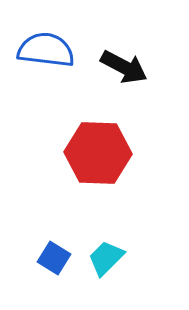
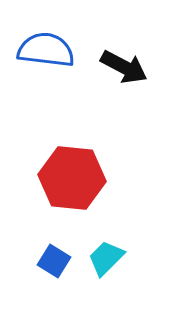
red hexagon: moved 26 px left, 25 px down; rotated 4 degrees clockwise
blue square: moved 3 px down
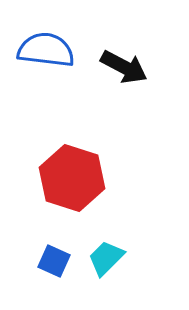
red hexagon: rotated 12 degrees clockwise
blue square: rotated 8 degrees counterclockwise
